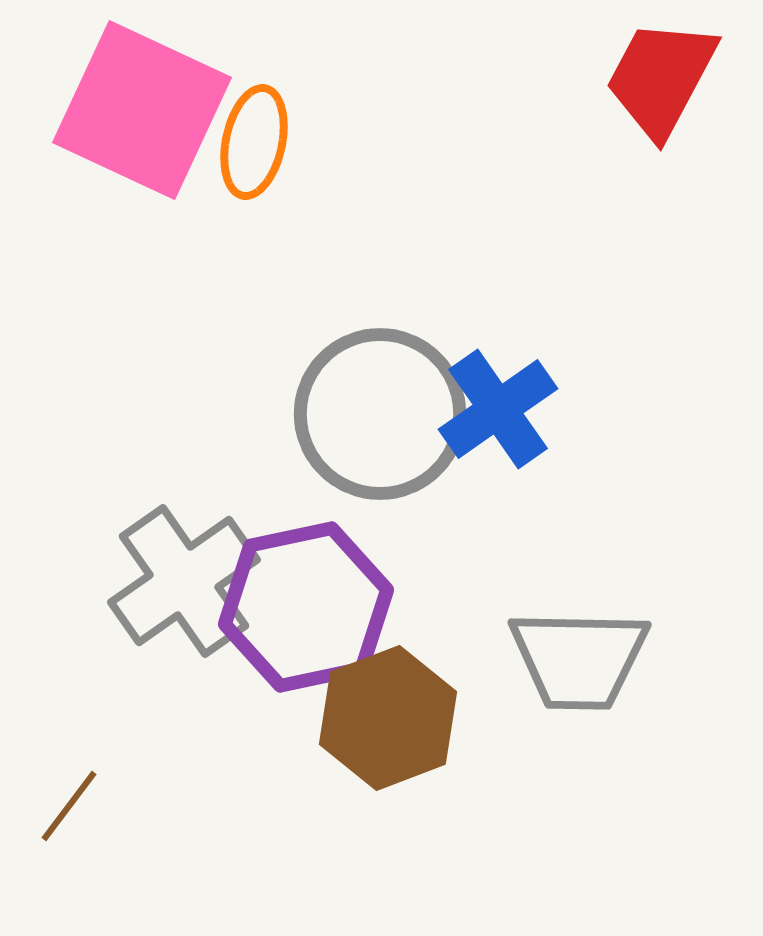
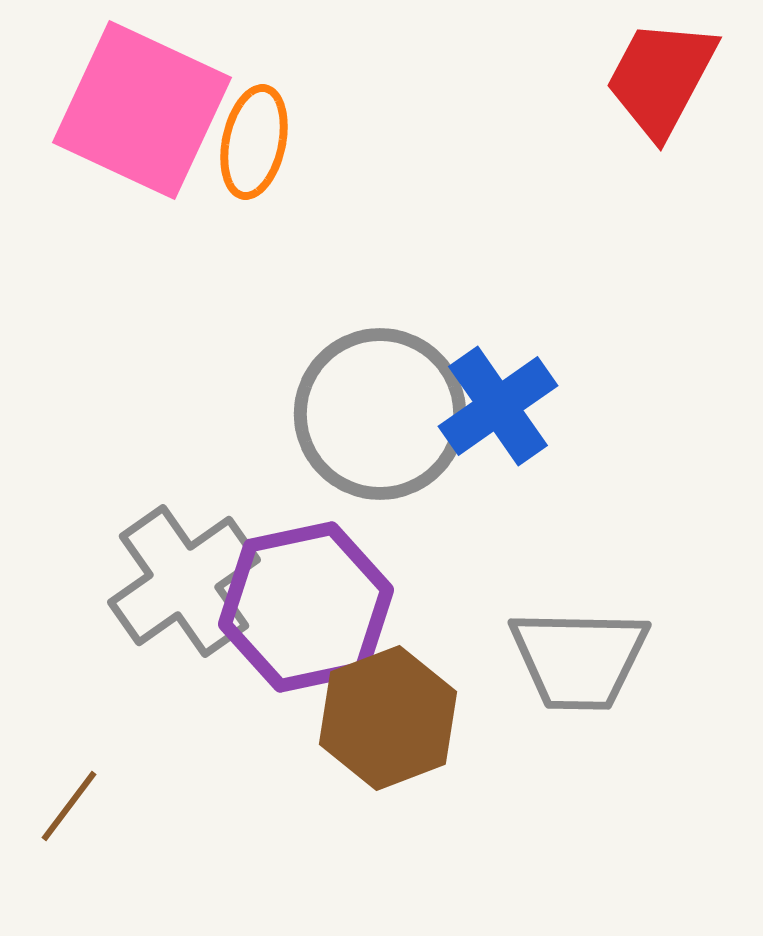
blue cross: moved 3 px up
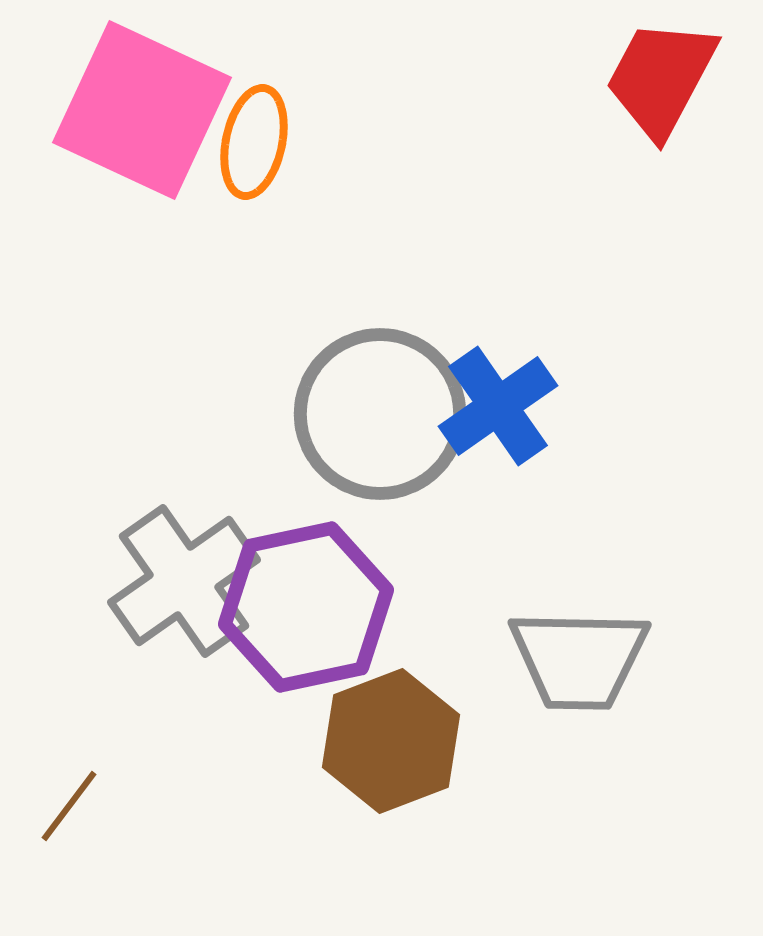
brown hexagon: moved 3 px right, 23 px down
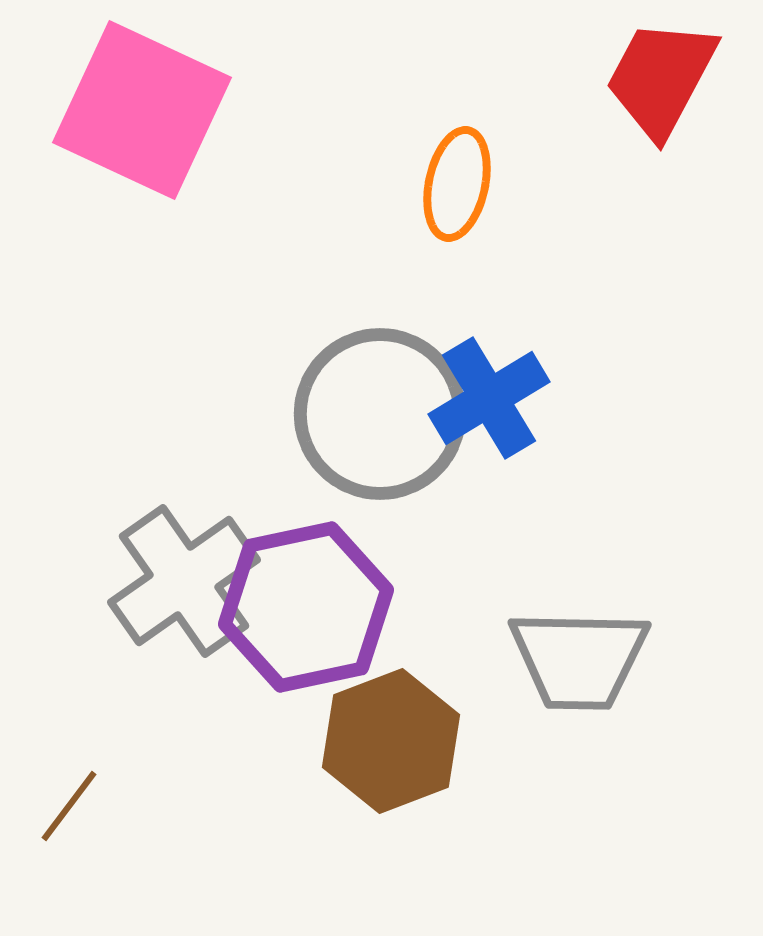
orange ellipse: moved 203 px right, 42 px down
blue cross: moved 9 px left, 8 px up; rotated 4 degrees clockwise
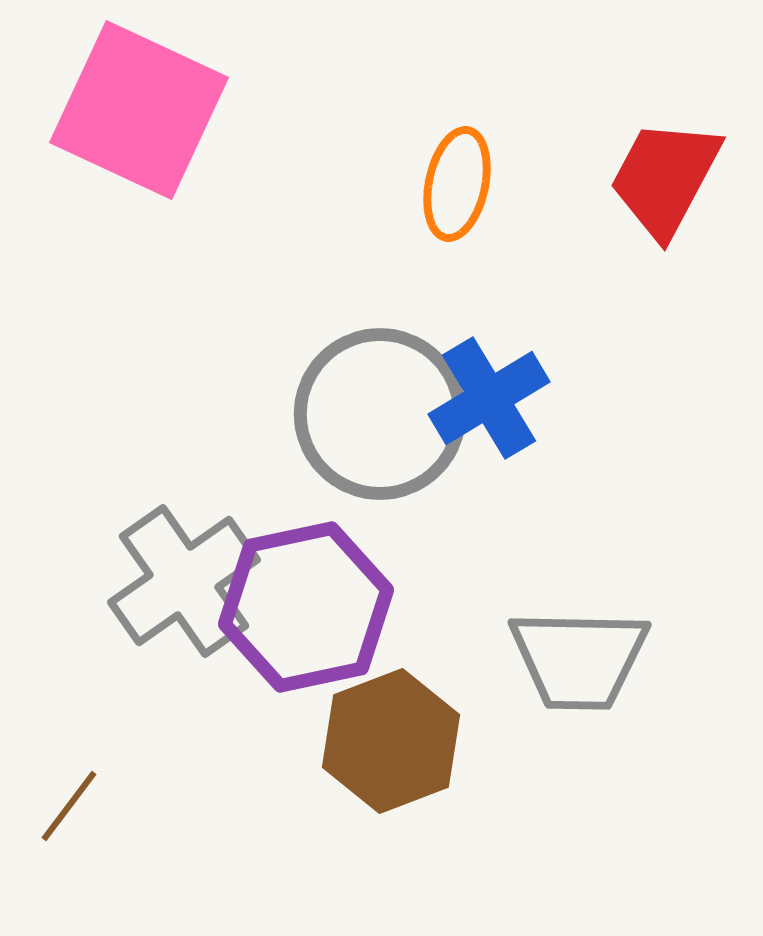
red trapezoid: moved 4 px right, 100 px down
pink square: moved 3 px left
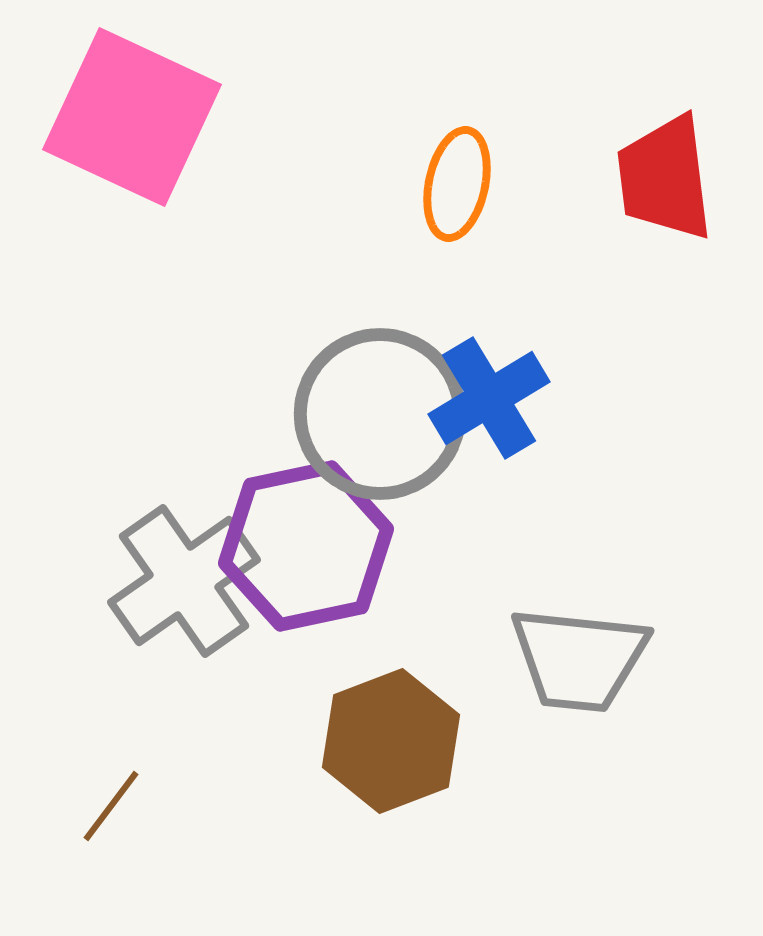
pink square: moved 7 px left, 7 px down
red trapezoid: rotated 35 degrees counterclockwise
purple hexagon: moved 61 px up
gray trapezoid: rotated 5 degrees clockwise
brown line: moved 42 px right
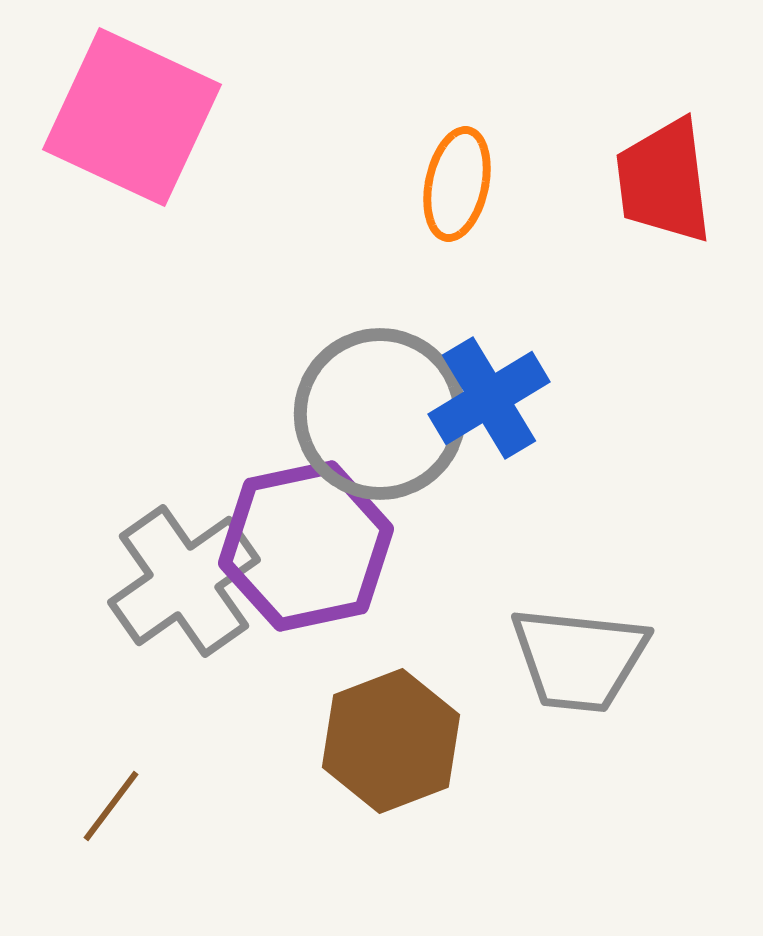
red trapezoid: moved 1 px left, 3 px down
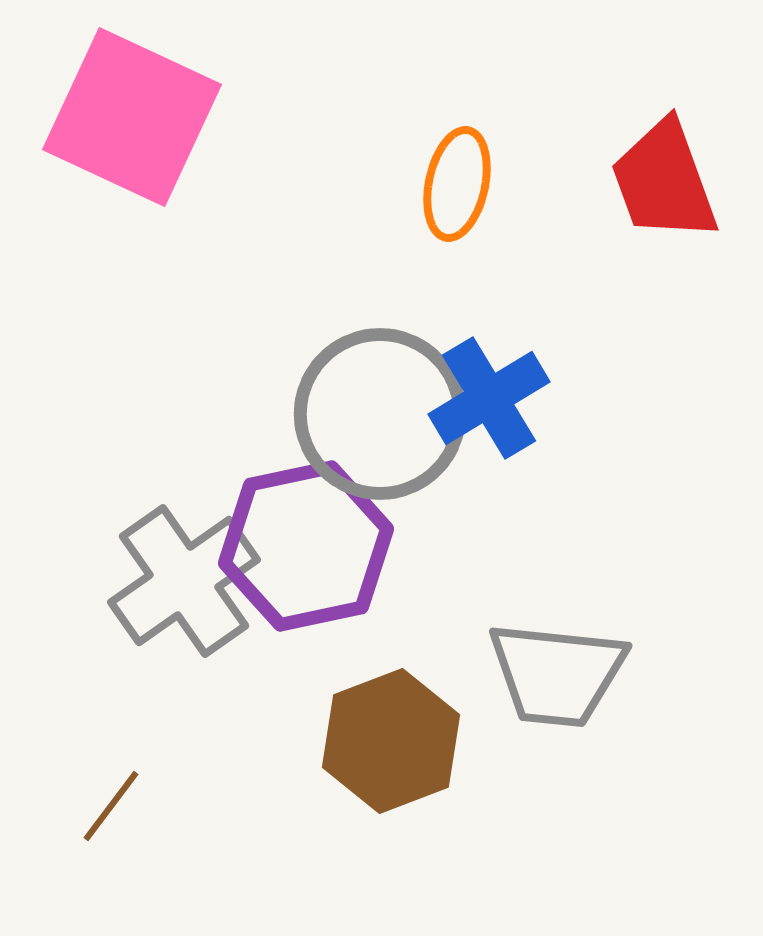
red trapezoid: rotated 13 degrees counterclockwise
gray trapezoid: moved 22 px left, 15 px down
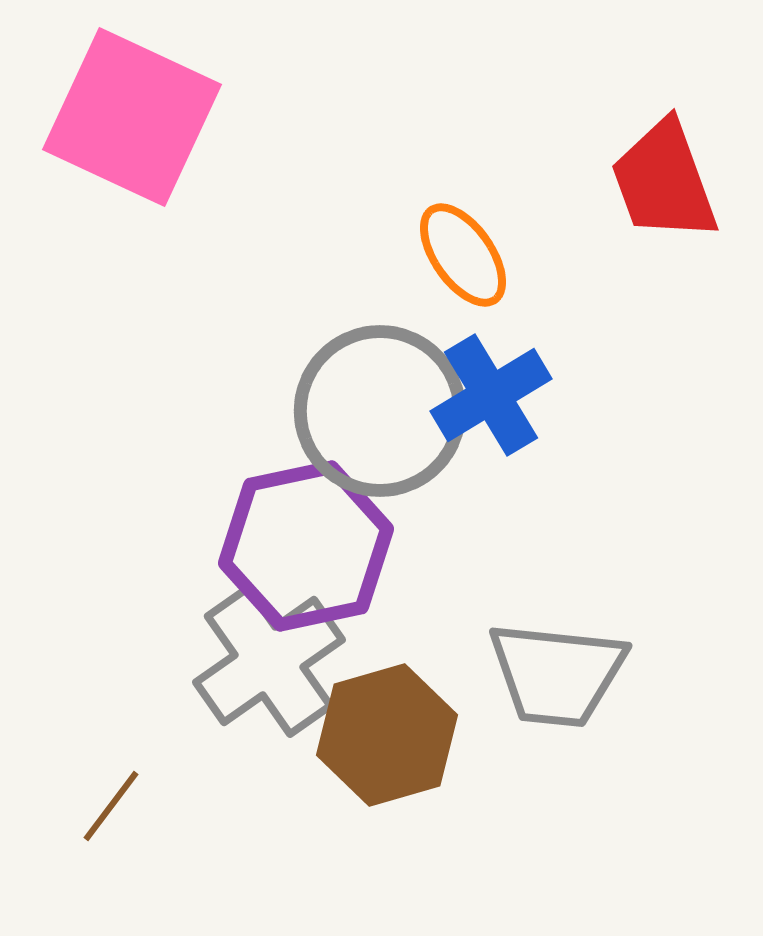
orange ellipse: moved 6 px right, 71 px down; rotated 47 degrees counterclockwise
blue cross: moved 2 px right, 3 px up
gray circle: moved 3 px up
gray cross: moved 85 px right, 80 px down
brown hexagon: moved 4 px left, 6 px up; rotated 5 degrees clockwise
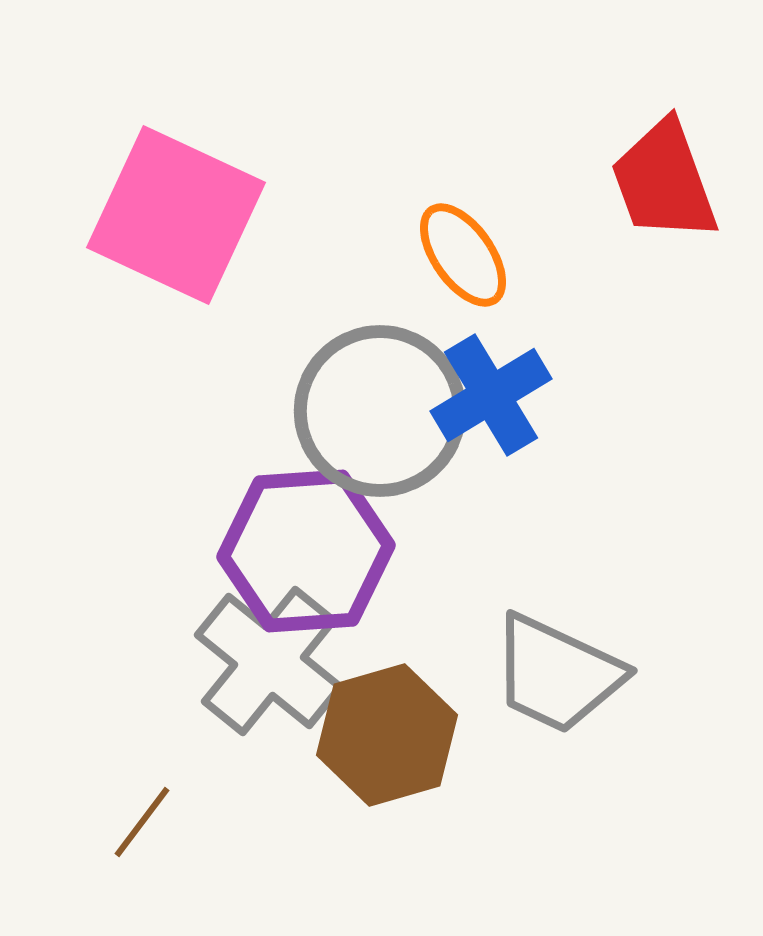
pink square: moved 44 px right, 98 px down
purple hexagon: moved 5 px down; rotated 8 degrees clockwise
gray cross: rotated 16 degrees counterclockwise
gray trapezoid: rotated 19 degrees clockwise
brown line: moved 31 px right, 16 px down
